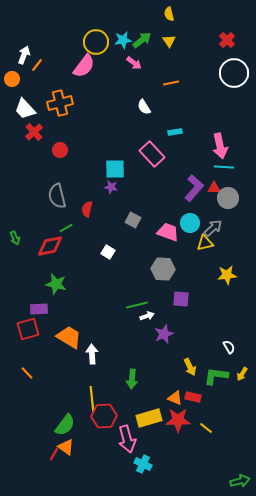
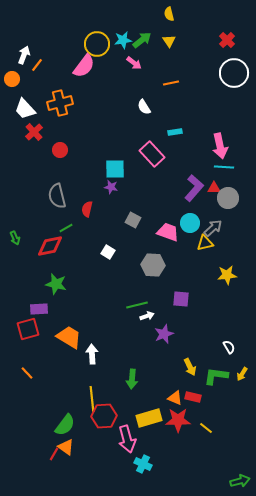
yellow circle at (96, 42): moved 1 px right, 2 px down
gray hexagon at (163, 269): moved 10 px left, 4 px up
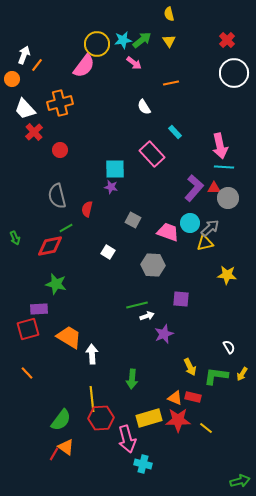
cyan rectangle at (175, 132): rotated 56 degrees clockwise
gray arrow at (213, 228): moved 3 px left
yellow star at (227, 275): rotated 12 degrees clockwise
red hexagon at (104, 416): moved 3 px left, 2 px down
green semicircle at (65, 425): moved 4 px left, 5 px up
cyan cross at (143, 464): rotated 12 degrees counterclockwise
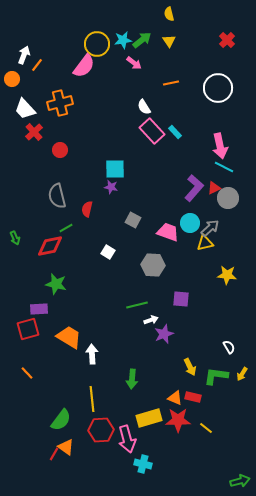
white circle at (234, 73): moved 16 px left, 15 px down
pink rectangle at (152, 154): moved 23 px up
cyan line at (224, 167): rotated 24 degrees clockwise
red triangle at (214, 188): rotated 24 degrees counterclockwise
white arrow at (147, 316): moved 4 px right, 4 px down
red hexagon at (101, 418): moved 12 px down
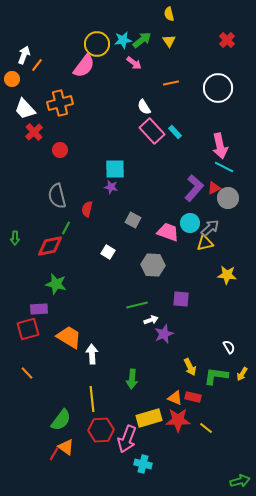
green line at (66, 228): rotated 32 degrees counterclockwise
green arrow at (15, 238): rotated 24 degrees clockwise
pink arrow at (127, 439): rotated 36 degrees clockwise
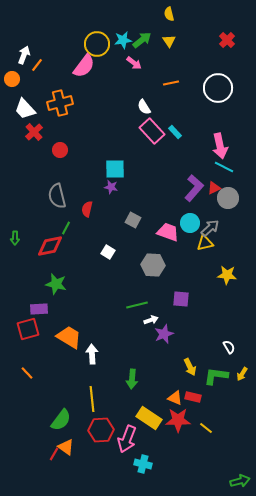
yellow rectangle at (149, 418): rotated 50 degrees clockwise
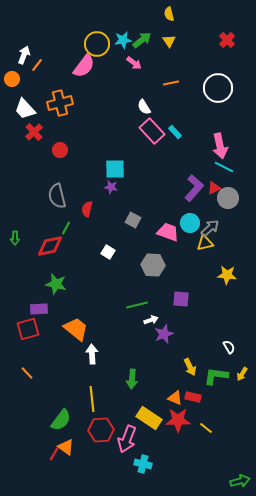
orange trapezoid at (69, 337): moved 7 px right, 8 px up; rotated 8 degrees clockwise
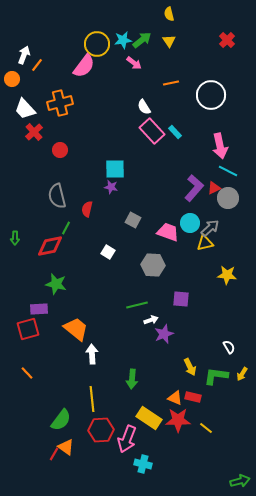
white circle at (218, 88): moved 7 px left, 7 px down
cyan line at (224, 167): moved 4 px right, 4 px down
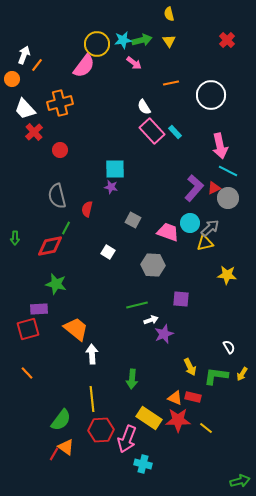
green arrow at (142, 40): rotated 24 degrees clockwise
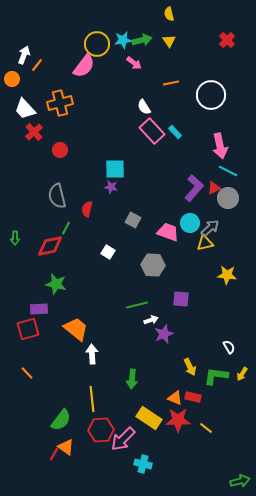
pink arrow at (127, 439): moved 4 px left; rotated 24 degrees clockwise
